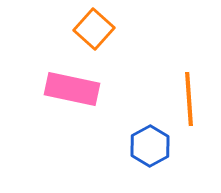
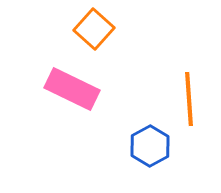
pink rectangle: rotated 14 degrees clockwise
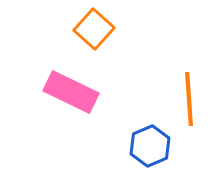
pink rectangle: moved 1 px left, 3 px down
blue hexagon: rotated 6 degrees clockwise
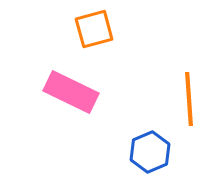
orange square: rotated 33 degrees clockwise
blue hexagon: moved 6 px down
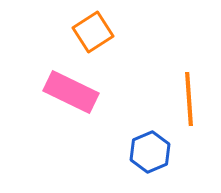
orange square: moved 1 px left, 3 px down; rotated 18 degrees counterclockwise
